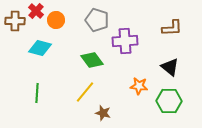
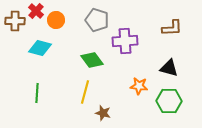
black triangle: moved 1 px left, 1 px down; rotated 24 degrees counterclockwise
yellow line: rotated 25 degrees counterclockwise
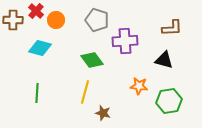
brown cross: moved 2 px left, 1 px up
black triangle: moved 5 px left, 8 px up
green hexagon: rotated 10 degrees counterclockwise
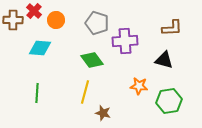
red cross: moved 2 px left
gray pentagon: moved 3 px down
cyan diamond: rotated 10 degrees counterclockwise
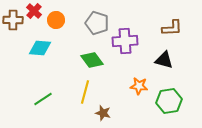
green line: moved 6 px right, 6 px down; rotated 54 degrees clockwise
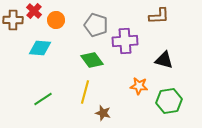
gray pentagon: moved 1 px left, 2 px down
brown L-shape: moved 13 px left, 12 px up
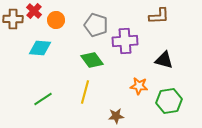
brown cross: moved 1 px up
brown star: moved 13 px right, 3 px down; rotated 21 degrees counterclockwise
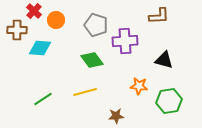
brown cross: moved 4 px right, 11 px down
yellow line: rotated 60 degrees clockwise
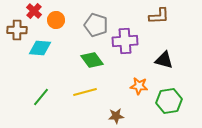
green line: moved 2 px left, 2 px up; rotated 18 degrees counterclockwise
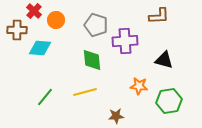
green diamond: rotated 30 degrees clockwise
green line: moved 4 px right
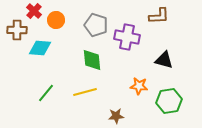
purple cross: moved 2 px right, 4 px up; rotated 15 degrees clockwise
green line: moved 1 px right, 4 px up
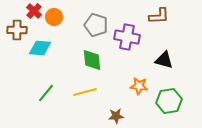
orange circle: moved 2 px left, 3 px up
